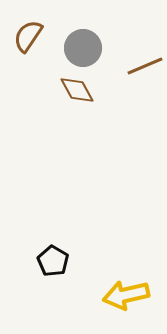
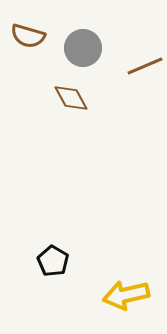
brown semicircle: rotated 108 degrees counterclockwise
brown diamond: moved 6 px left, 8 px down
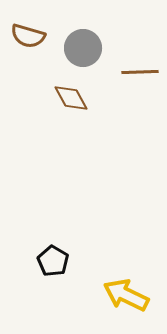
brown line: moved 5 px left, 6 px down; rotated 21 degrees clockwise
yellow arrow: rotated 39 degrees clockwise
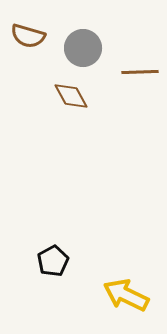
brown diamond: moved 2 px up
black pentagon: rotated 12 degrees clockwise
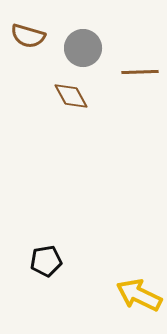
black pentagon: moved 7 px left; rotated 20 degrees clockwise
yellow arrow: moved 13 px right
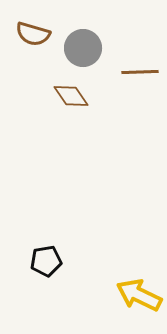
brown semicircle: moved 5 px right, 2 px up
brown diamond: rotated 6 degrees counterclockwise
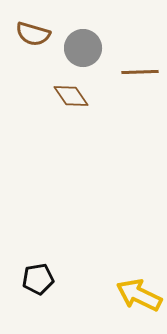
black pentagon: moved 8 px left, 18 px down
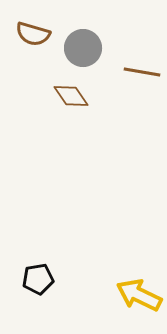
brown line: moved 2 px right; rotated 12 degrees clockwise
